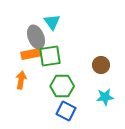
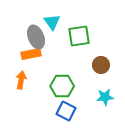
green square: moved 29 px right, 20 px up
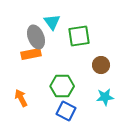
orange arrow: moved 18 px down; rotated 36 degrees counterclockwise
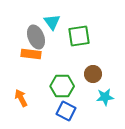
orange rectangle: rotated 18 degrees clockwise
brown circle: moved 8 px left, 9 px down
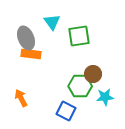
gray ellipse: moved 10 px left, 1 px down
green hexagon: moved 18 px right
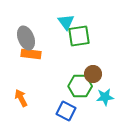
cyan triangle: moved 14 px right
